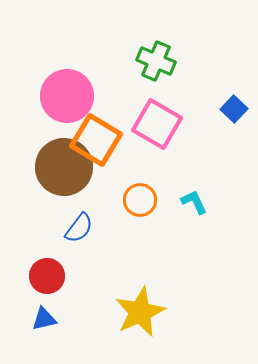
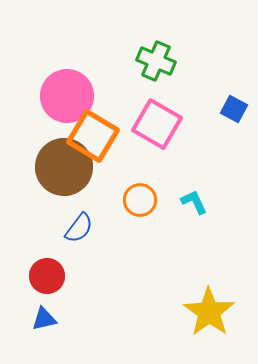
blue square: rotated 16 degrees counterclockwise
orange square: moved 3 px left, 4 px up
yellow star: moved 69 px right; rotated 12 degrees counterclockwise
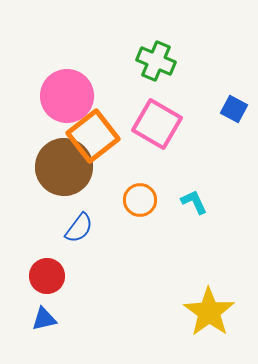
orange square: rotated 21 degrees clockwise
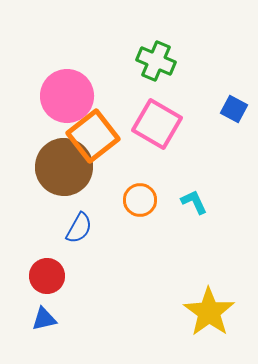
blue semicircle: rotated 8 degrees counterclockwise
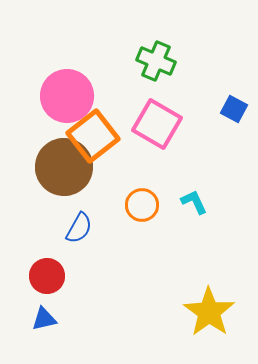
orange circle: moved 2 px right, 5 px down
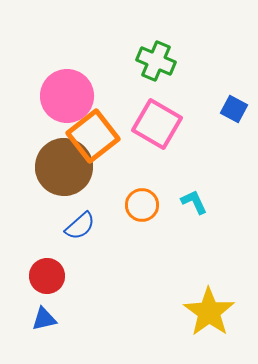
blue semicircle: moved 1 px right, 2 px up; rotated 20 degrees clockwise
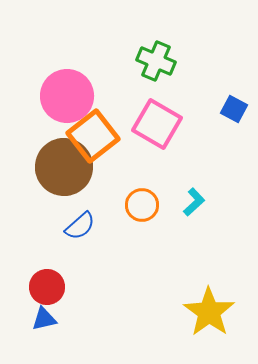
cyan L-shape: rotated 72 degrees clockwise
red circle: moved 11 px down
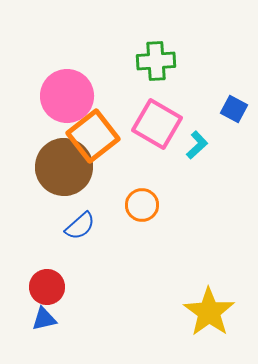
green cross: rotated 27 degrees counterclockwise
cyan L-shape: moved 3 px right, 57 px up
